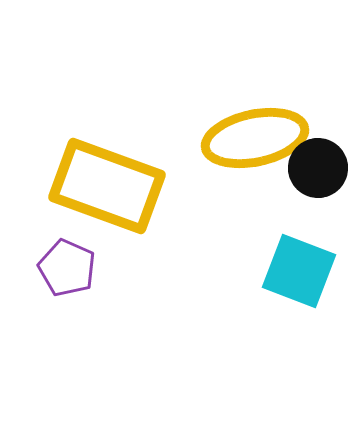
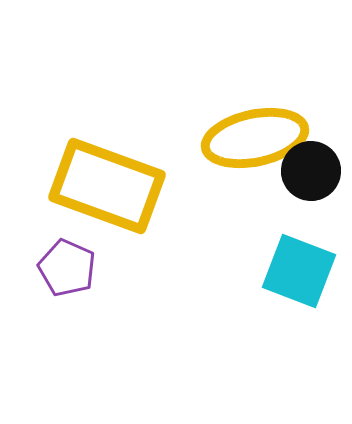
black circle: moved 7 px left, 3 px down
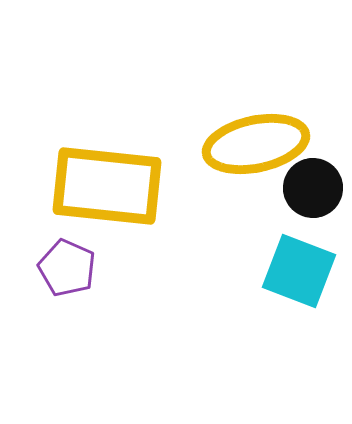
yellow ellipse: moved 1 px right, 6 px down
black circle: moved 2 px right, 17 px down
yellow rectangle: rotated 14 degrees counterclockwise
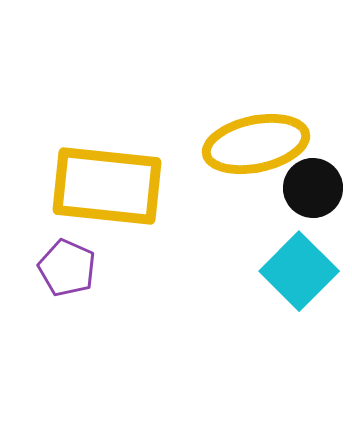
cyan square: rotated 24 degrees clockwise
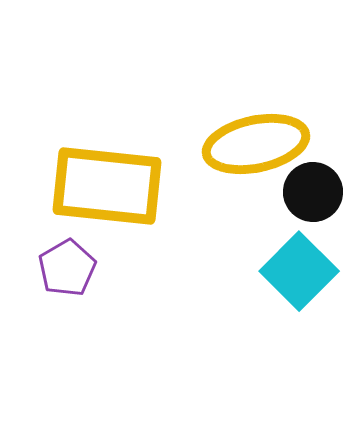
black circle: moved 4 px down
purple pentagon: rotated 18 degrees clockwise
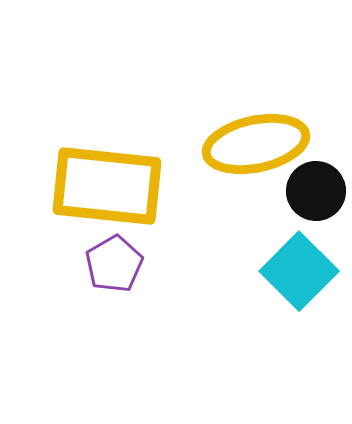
black circle: moved 3 px right, 1 px up
purple pentagon: moved 47 px right, 4 px up
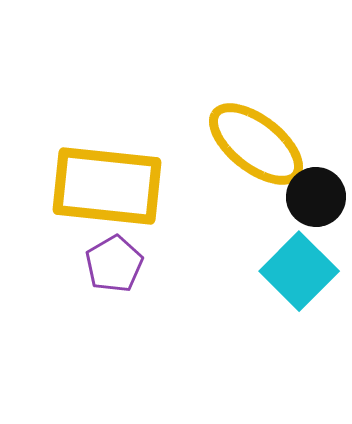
yellow ellipse: rotated 50 degrees clockwise
black circle: moved 6 px down
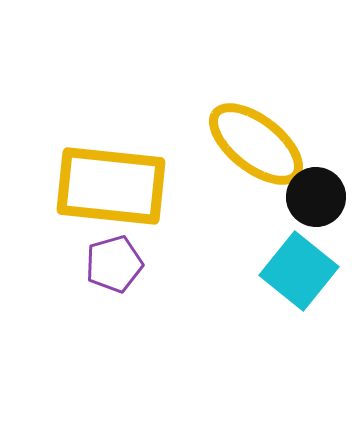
yellow rectangle: moved 4 px right
purple pentagon: rotated 14 degrees clockwise
cyan square: rotated 6 degrees counterclockwise
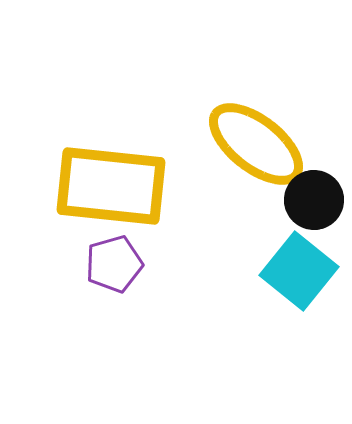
black circle: moved 2 px left, 3 px down
